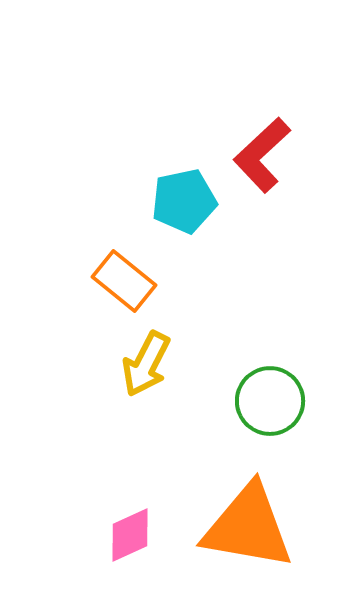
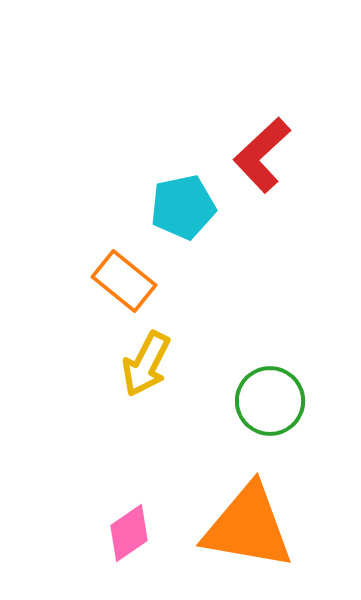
cyan pentagon: moved 1 px left, 6 px down
pink diamond: moved 1 px left, 2 px up; rotated 10 degrees counterclockwise
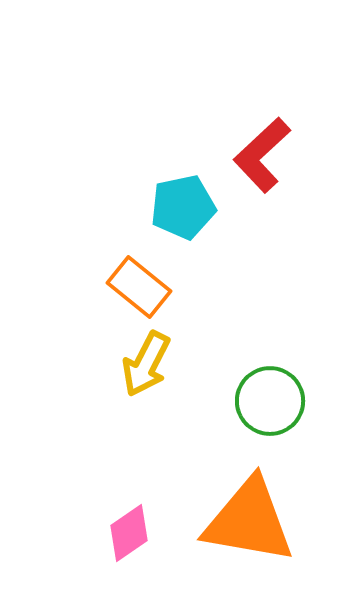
orange rectangle: moved 15 px right, 6 px down
orange triangle: moved 1 px right, 6 px up
